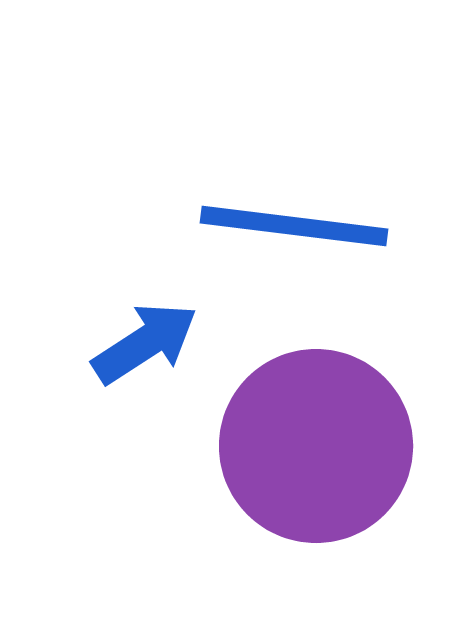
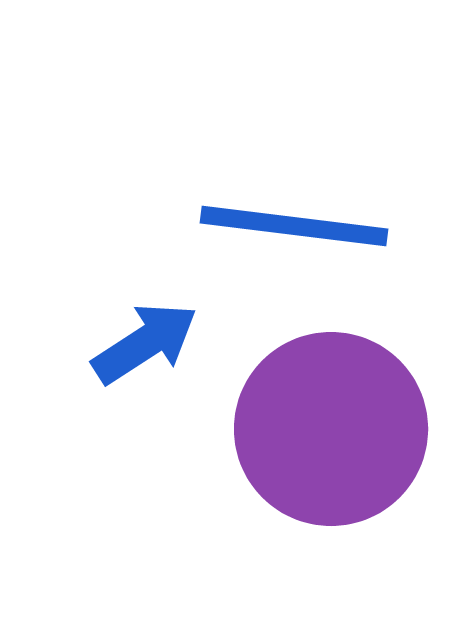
purple circle: moved 15 px right, 17 px up
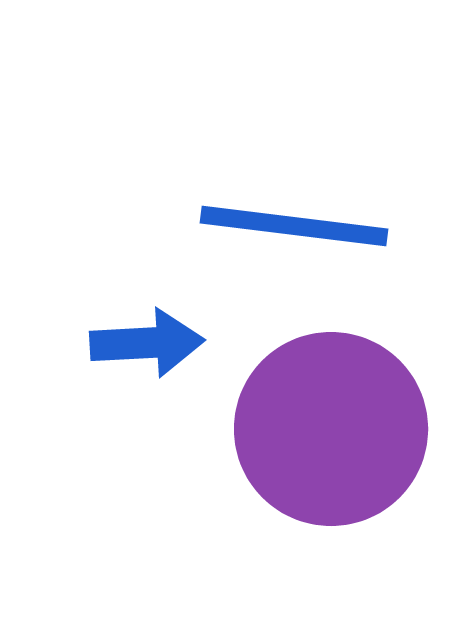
blue arrow: moved 2 px right; rotated 30 degrees clockwise
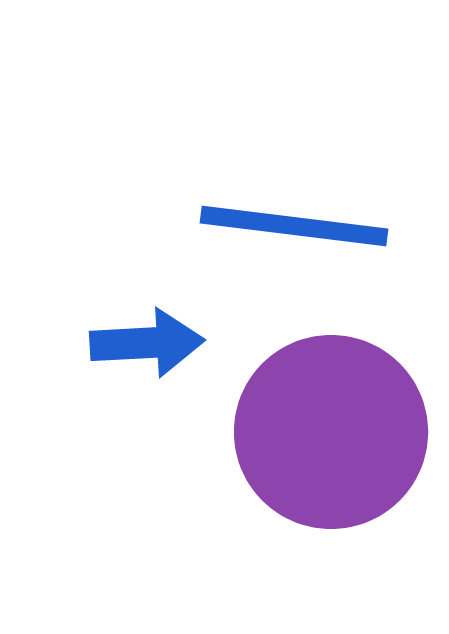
purple circle: moved 3 px down
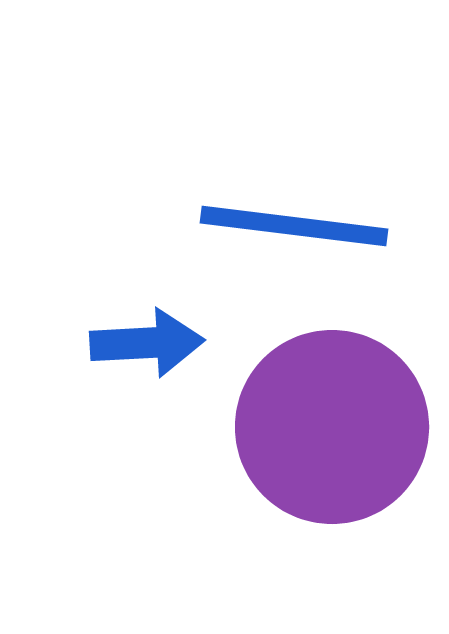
purple circle: moved 1 px right, 5 px up
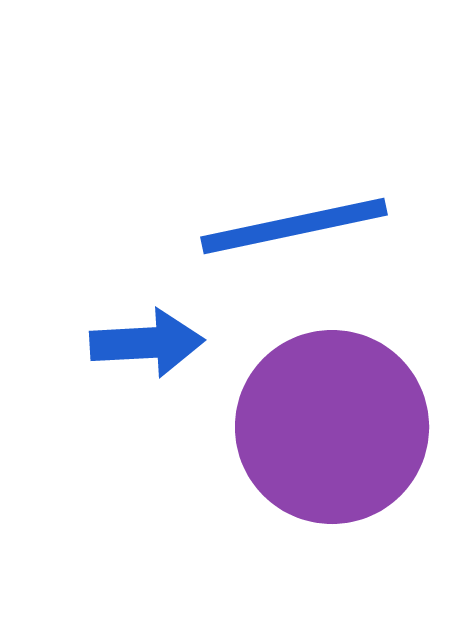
blue line: rotated 19 degrees counterclockwise
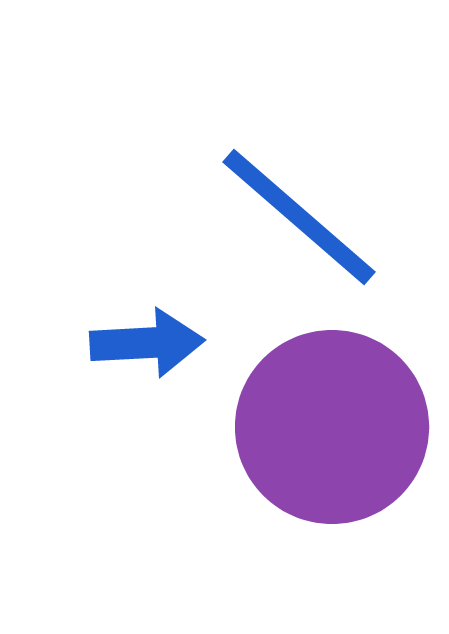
blue line: moved 5 px right, 9 px up; rotated 53 degrees clockwise
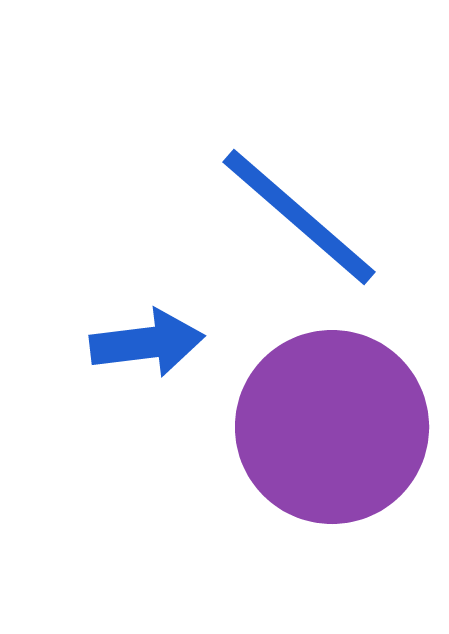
blue arrow: rotated 4 degrees counterclockwise
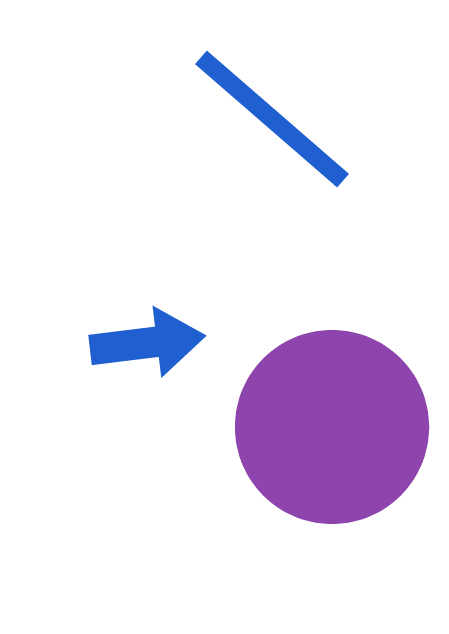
blue line: moved 27 px left, 98 px up
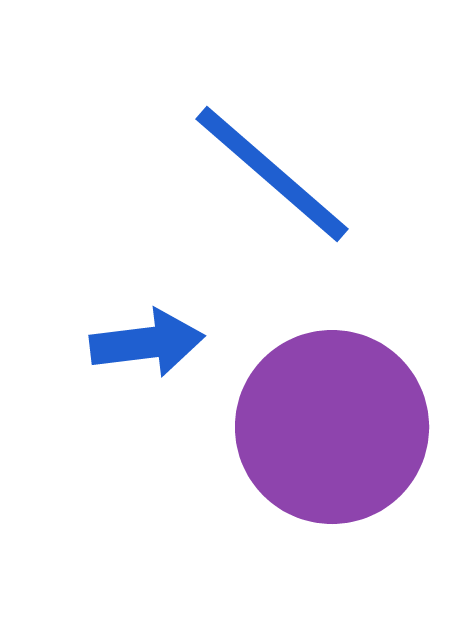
blue line: moved 55 px down
